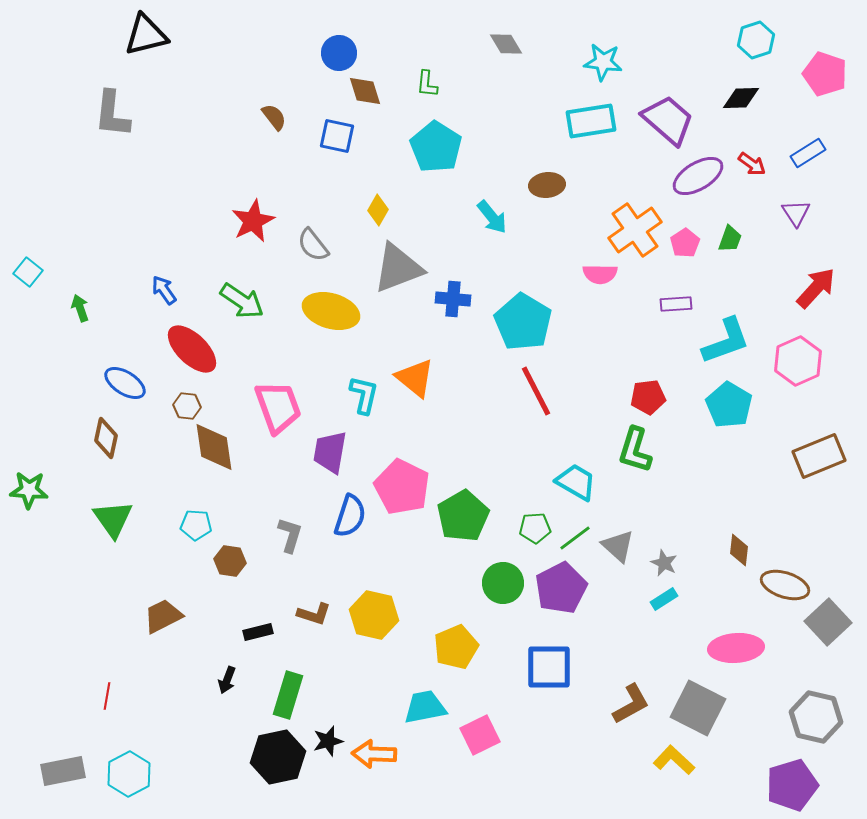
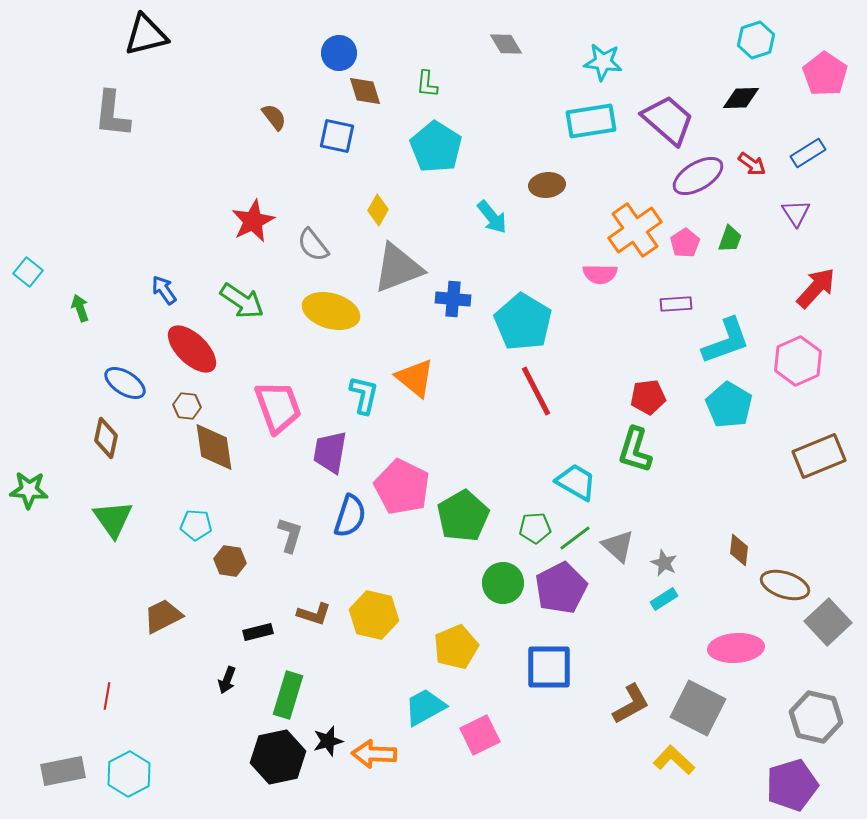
pink pentagon at (825, 74): rotated 15 degrees clockwise
cyan trapezoid at (425, 707): rotated 18 degrees counterclockwise
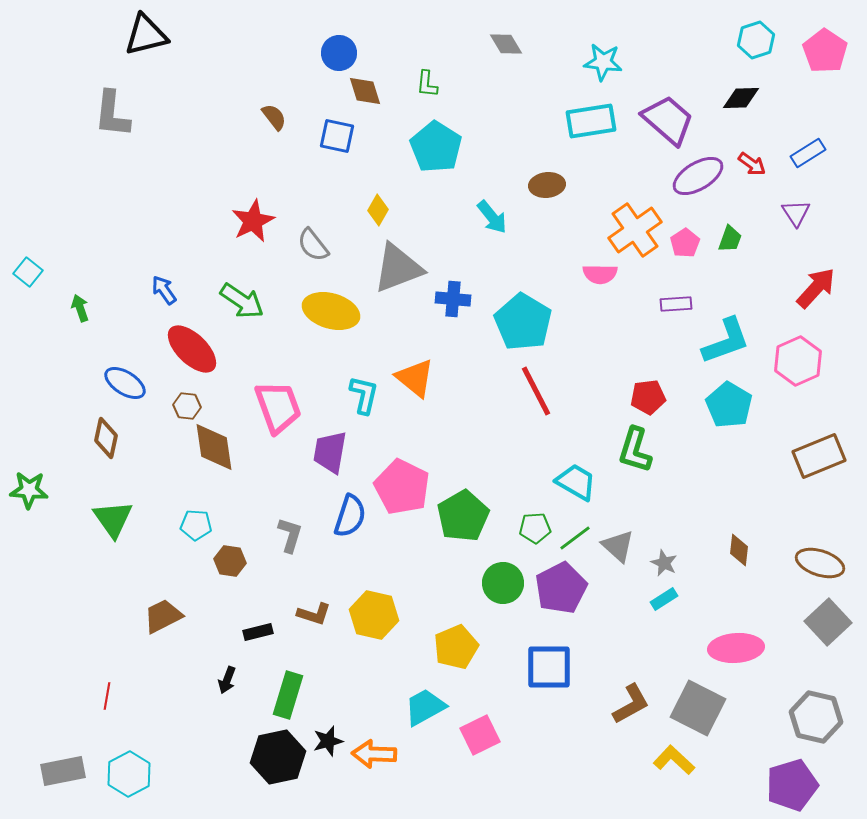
pink pentagon at (825, 74): moved 23 px up
brown ellipse at (785, 585): moved 35 px right, 22 px up
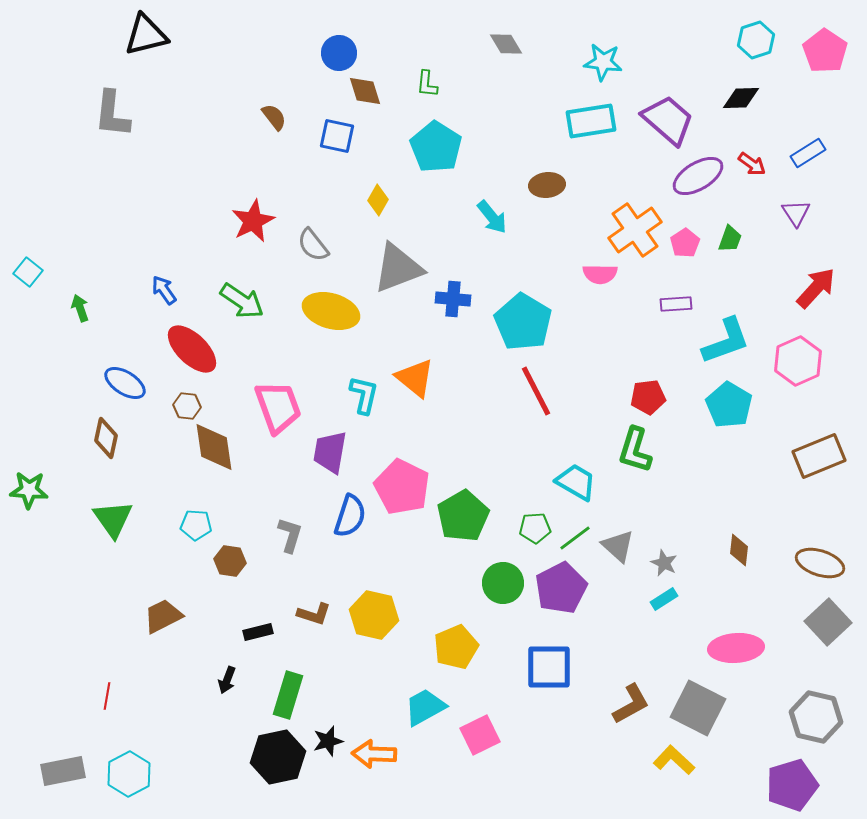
yellow diamond at (378, 210): moved 10 px up
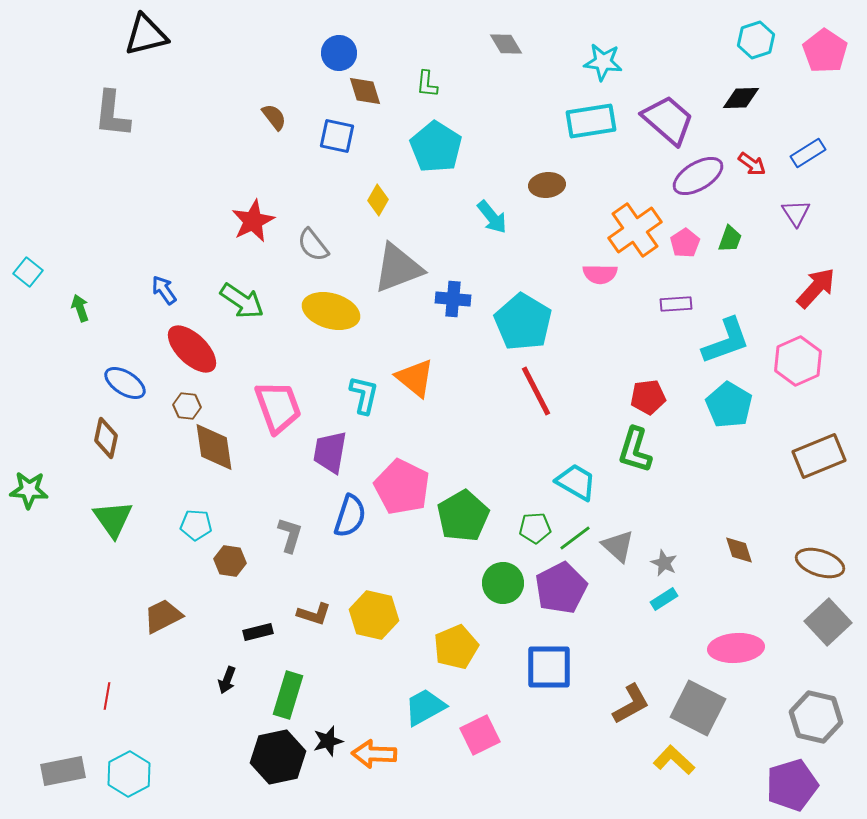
brown diamond at (739, 550): rotated 24 degrees counterclockwise
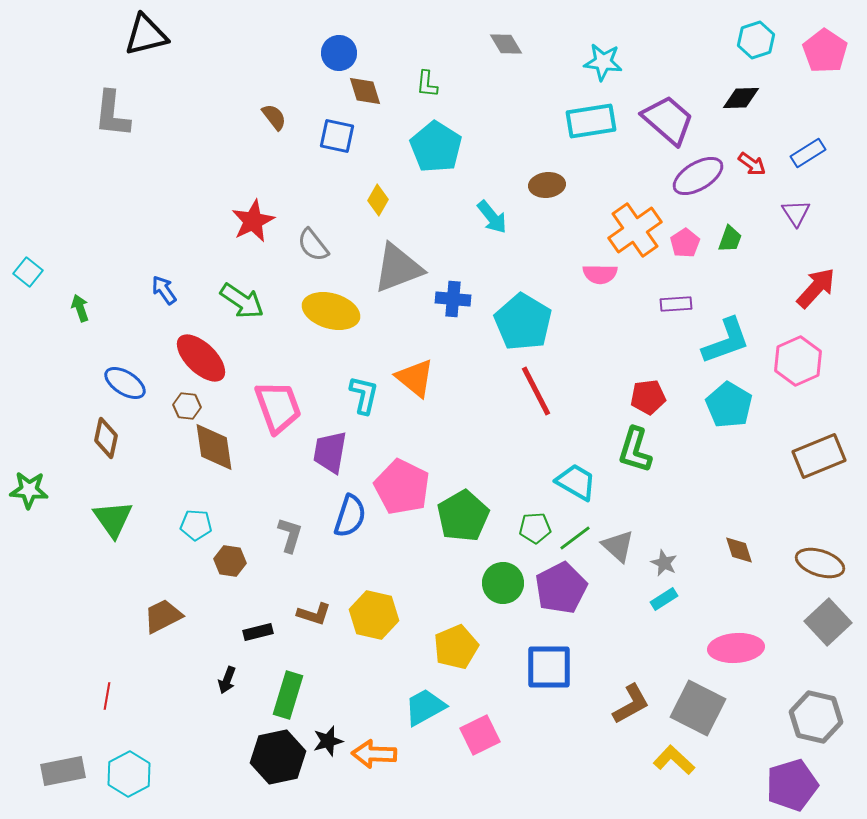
red ellipse at (192, 349): moved 9 px right, 9 px down
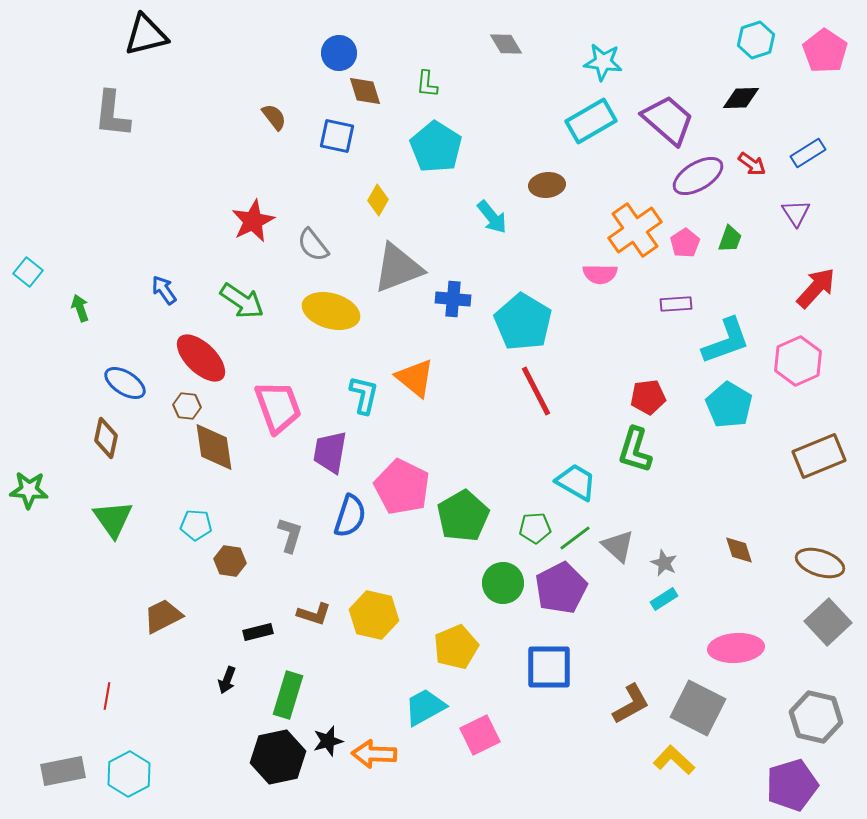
cyan rectangle at (591, 121): rotated 21 degrees counterclockwise
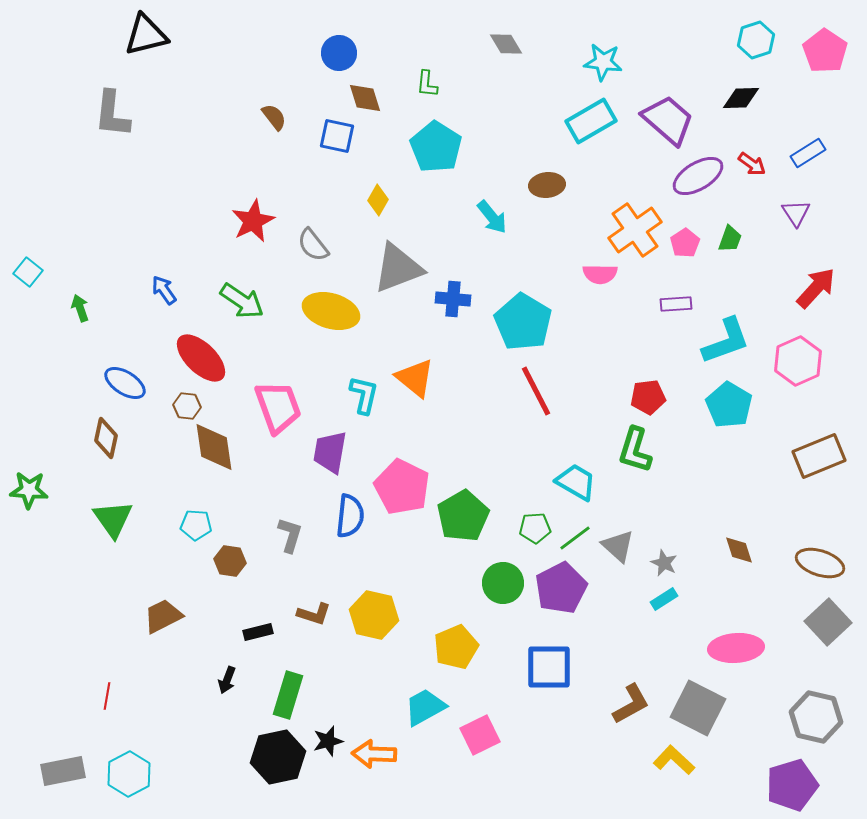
brown diamond at (365, 91): moved 7 px down
blue semicircle at (350, 516): rotated 12 degrees counterclockwise
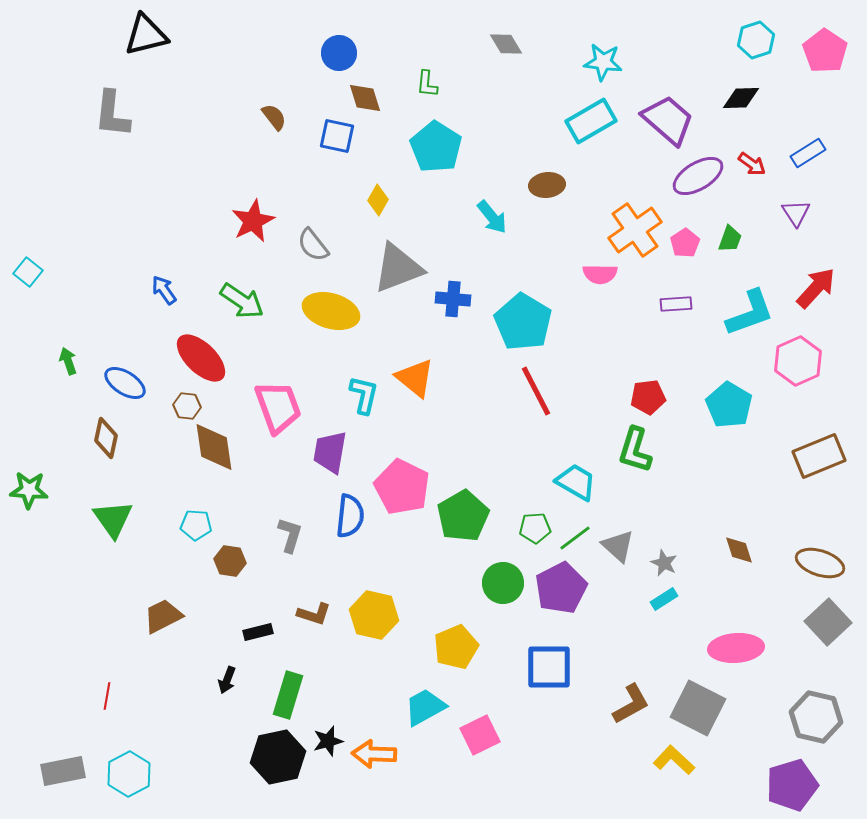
green arrow at (80, 308): moved 12 px left, 53 px down
cyan L-shape at (726, 341): moved 24 px right, 28 px up
